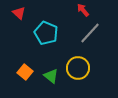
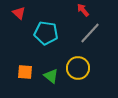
cyan pentagon: rotated 15 degrees counterclockwise
orange square: rotated 35 degrees counterclockwise
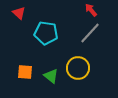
red arrow: moved 8 px right
